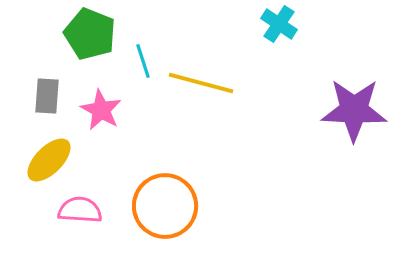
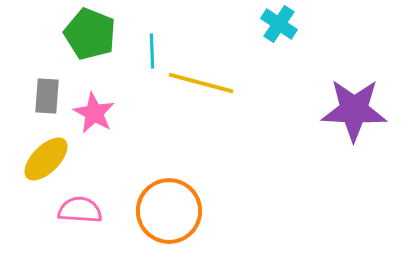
cyan line: moved 9 px right, 10 px up; rotated 16 degrees clockwise
pink star: moved 7 px left, 3 px down
yellow ellipse: moved 3 px left, 1 px up
orange circle: moved 4 px right, 5 px down
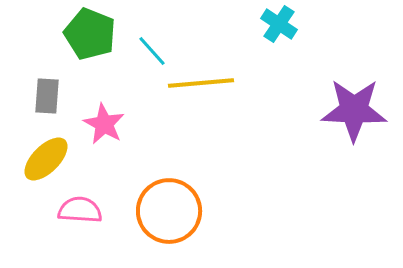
cyan line: rotated 40 degrees counterclockwise
yellow line: rotated 20 degrees counterclockwise
pink star: moved 10 px right, 11 px down
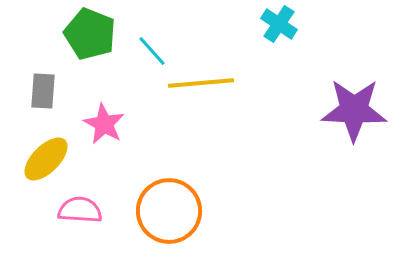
gray rectangle: moved 4 px left, 5 px up
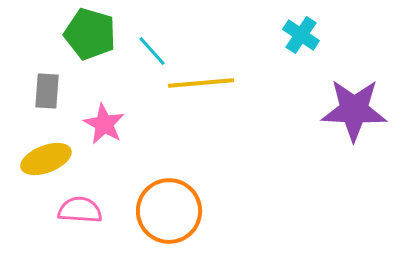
cyan cross: moved 22 px right, 11 px down
green pentagon: rotated 6 degrees counterclockwise
gray rectangle: moved 4 px right
yellow ellipse: rotated 24 degrees clockwise
